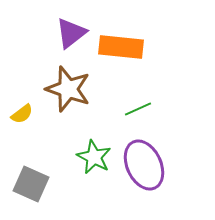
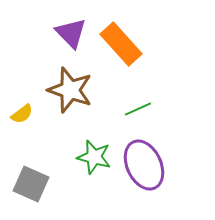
purple triangle: rotated 36 degrees counterclockwise
orange rectangle: moved 3 px up; rotated 42 degrees clockwise
brown star: moved 2 px right, 1 px down
green star: rotated 12 degrees counterclockwise
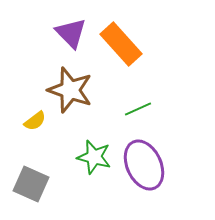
yellow semicircle: moved 13 px right, 7 px down
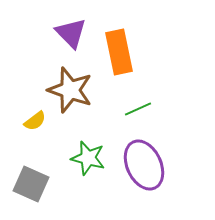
orange rectangle: moved 2 px left, 8 px down; rotated 30 degrees clockwise
green star: moved 6 px left, 1 px down
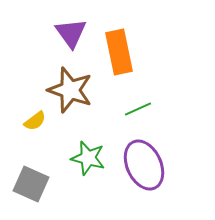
purple triangle: rotated 8 degrees clockwise
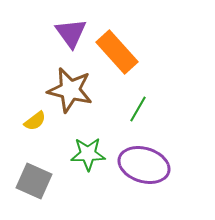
orange rectangle: moved 2 px left; rotated 30 degrees counterclockwise
brown star: rotated 6 degrees counterclockwise
green line: rotated 36 degrees counterclockwise
green star: moved 4 px up; rotated 16 degrees counterclockwise
purple ellipse: rotated 48 degrees counterclockwise
gray square: moved 3 px right, 3 px up
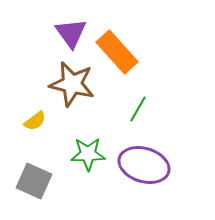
brown star: moved 2 px right, 6 px up
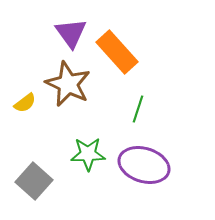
brown star: moved 4 px left; rotated 12 degrees clockwise
green line: rotated 12 degrees counterclockwise
yellow semicircle: moved 10 px left, 18 px up
gray square: rotated 18 degrees clockwise
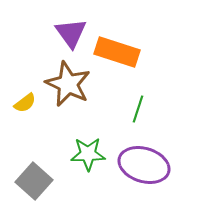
orange rectangle: rotated 30 degrees counterclockwise
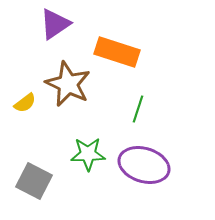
purple triangle: moved 16 px left, 9 px up; rotated 32 degrees clockwise
gray square: rotated 15 degrees counterclockwise
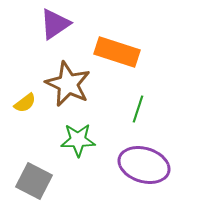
green star: moved 10 px left, 14 px up
